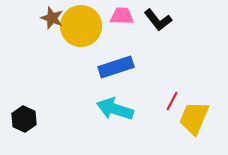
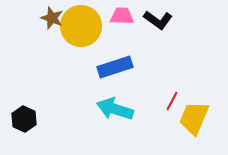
black L-shape: rotated 16 degrees counterclockwise
blue rectangle: moved 1 px left
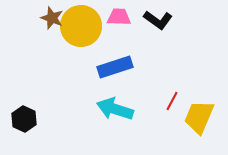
pink trapezoid: moved 3 px left, 1 px down
yellow trapezoid: moved 5 px right, 1 px up
